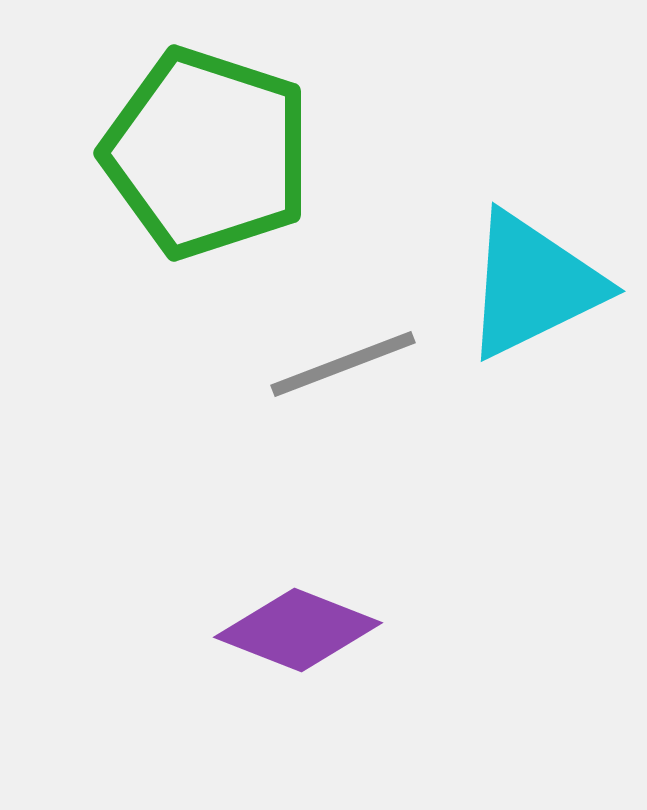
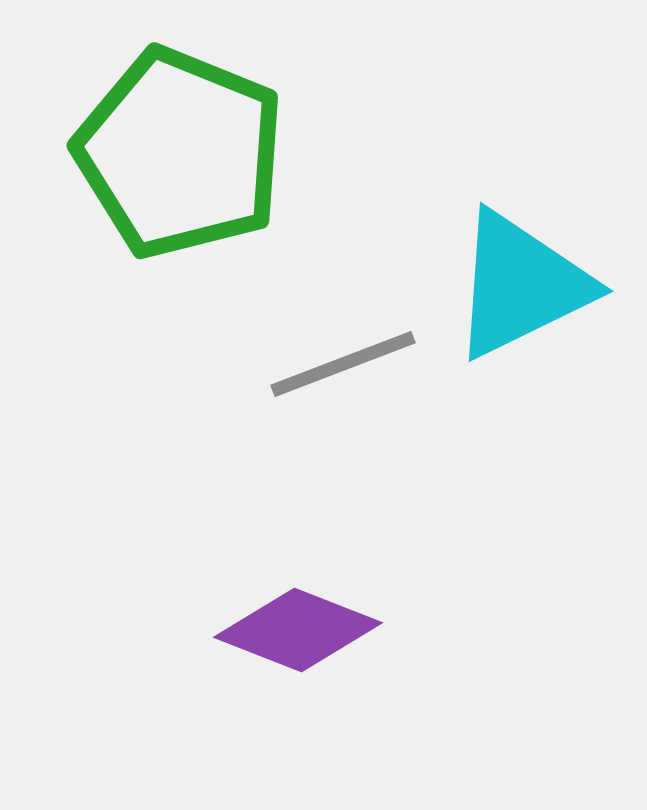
green pentagon: moved 27 px left; rotated 4 degrees clockwise
cyan triangle: moved 12 px left
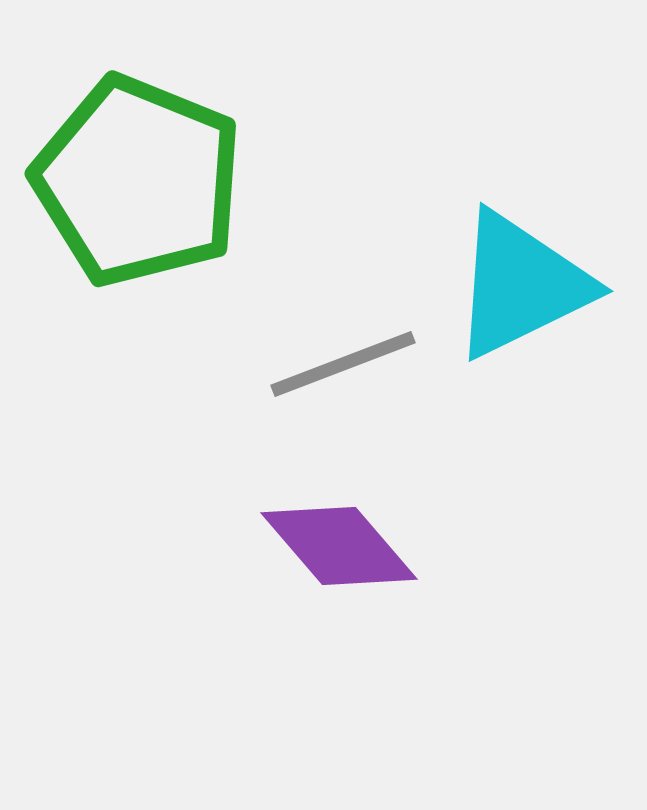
green pentagon: moved 42 px left, 28 px down
purple diamond: moved 41 px right, 84 px up; rotated 28 degrees clockwise
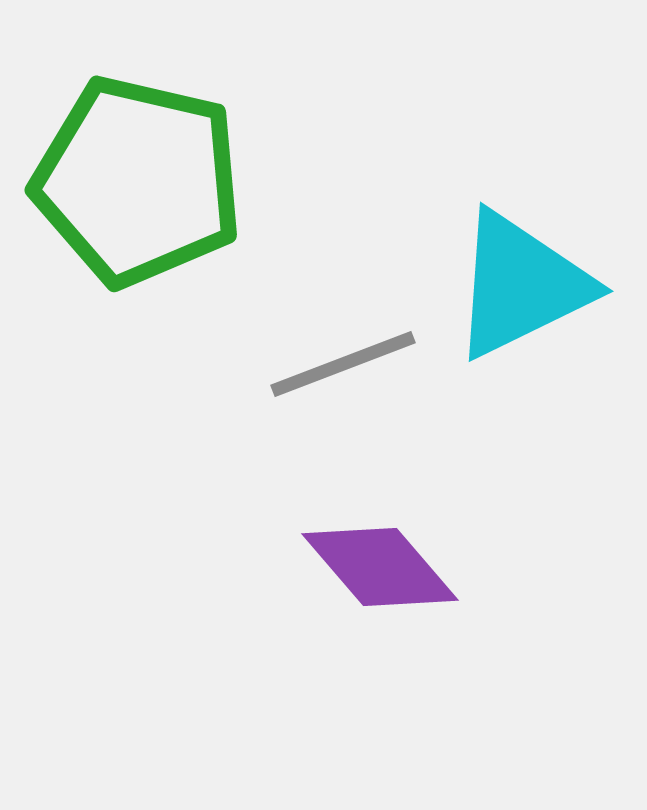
green pentagon: rotated 9 degrees counterclockwise
purple diamond: moved 41 px right, 21 px down
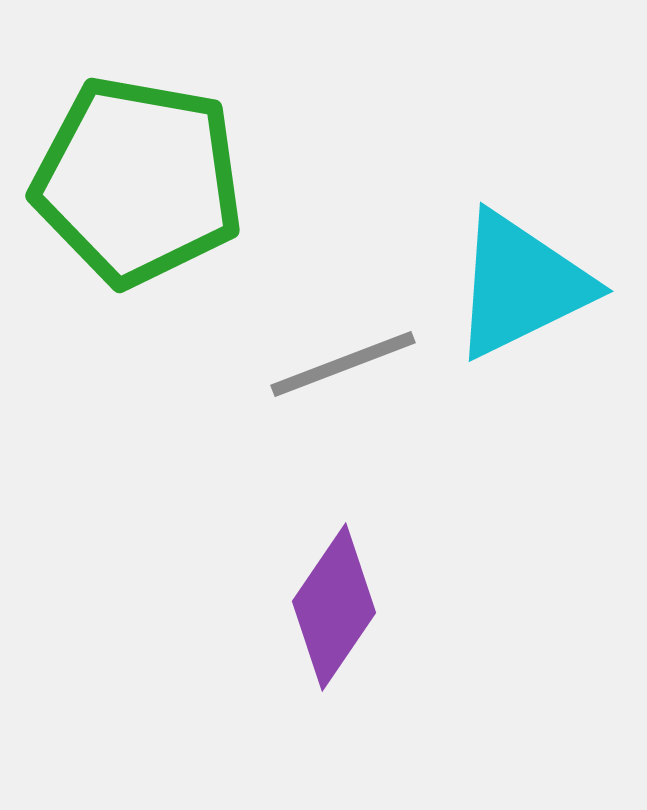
green pentagon: rotated 3 degrees counterclockwise
purple diamond: moved 46 px left, 40 px down; rotated 75 degrees clockwise
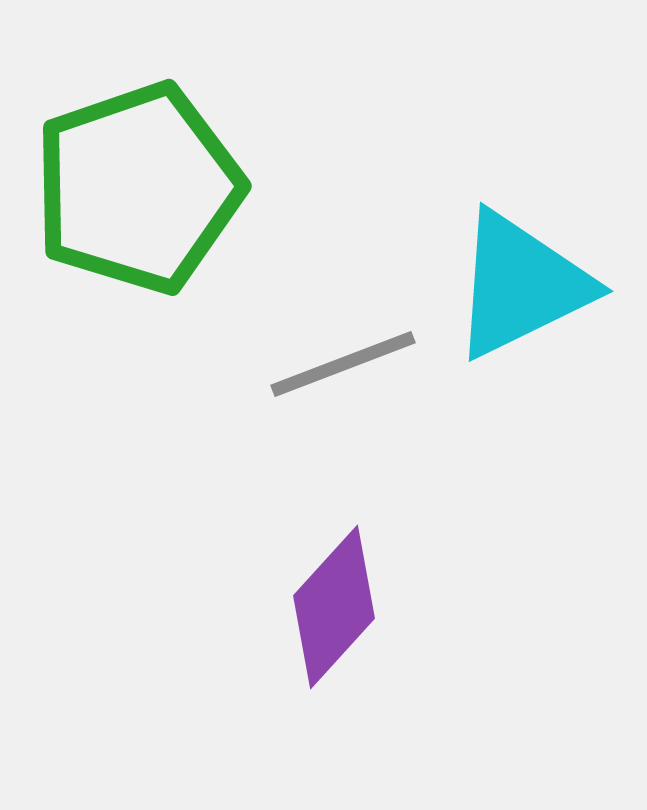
green pentagon: moved 7 px down; rotated 29 degrees counterclockwise
purple diamond: rotated 8 degrees clockwise
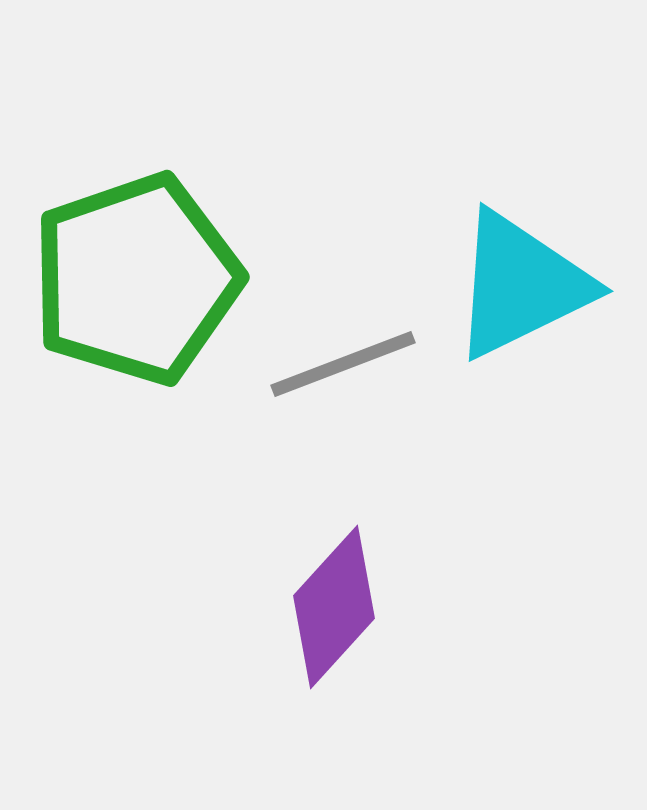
green pentagon: moved 2 px left, 91 px down
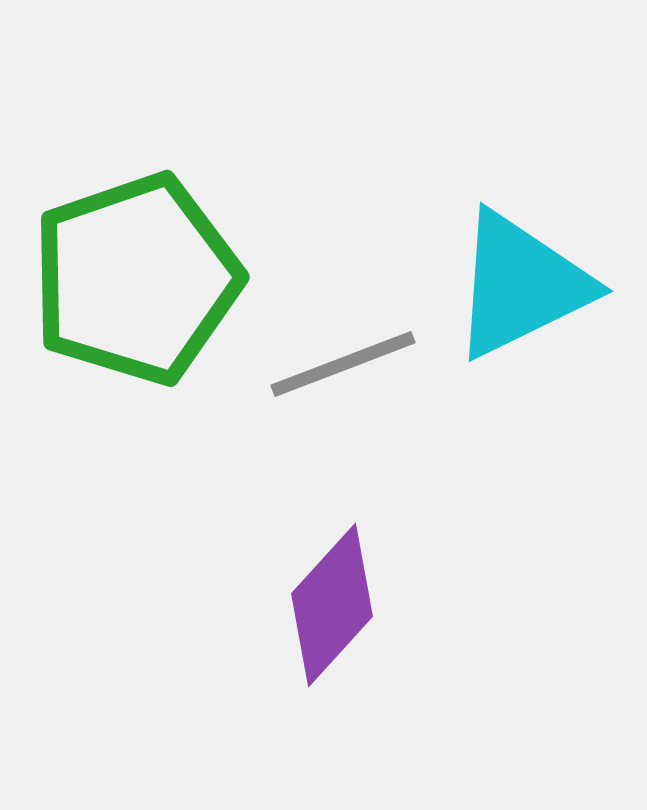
purple diamond: moved 2 px left, 2 px up
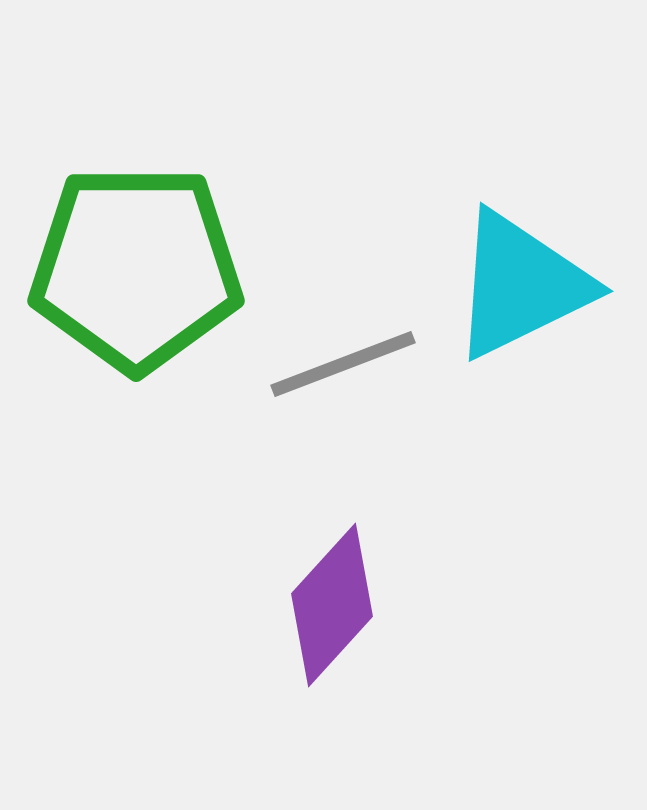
green pentagon: moved 11 px up; rotated 19 degrees clockwise
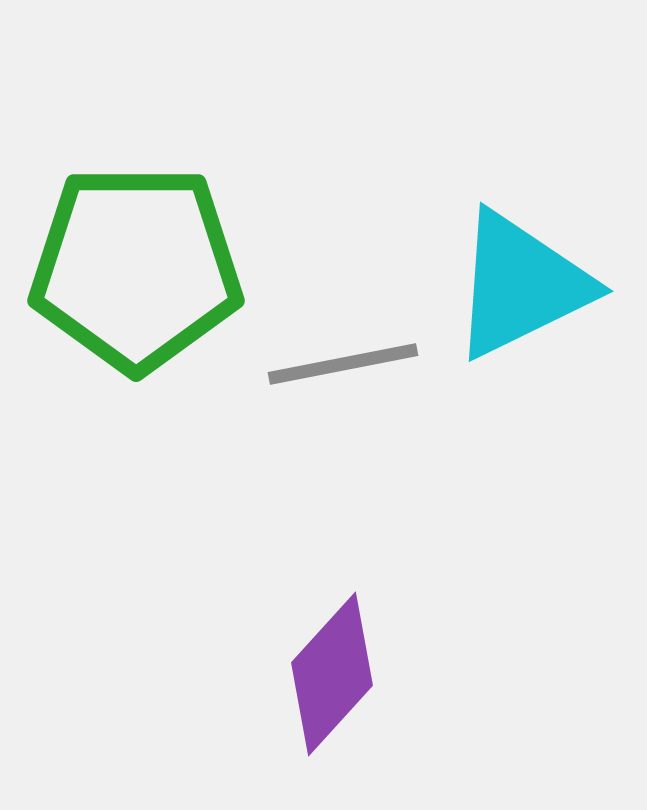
gray line: rotated 10 degrees clockwise
purple diamond: moved 69 px down
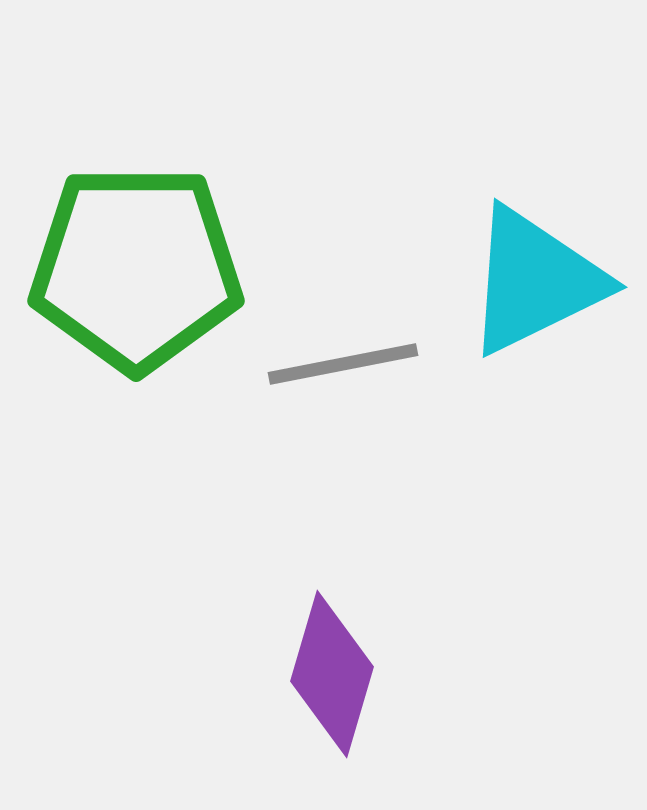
cyan triangle: moved 14 px right, 4 px up
purple diamond: rotated 26 degrees counterclockwise
